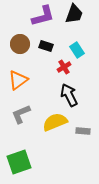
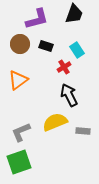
purple L-shape: moved 6 px left, 3 px down
gray L-shape: moved 18 px down
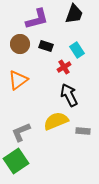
yellow semicircle: moved 1 px right, 1 px up
green square: moved 3 px left, 1 px up; rotated 15 degrees counterclockwise
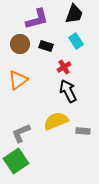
cyan rectangle: moved 1 px left, 9 px up
black arrow: moved 1 px left, 4 px up
gray L-shape: moved 1 px down
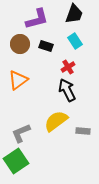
cyan rectangle: moved 1 px left
red cross: moved 4 px right
black arrow: moved 1 px left, 1 px up
yellow semicircle: rotated 15 degrees counterclockwise
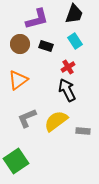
gray L-shape: moved 6 px right, 15 px up
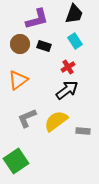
black rectangle: moved 2 px left
black arrow: rotated 80 degrees clockwise
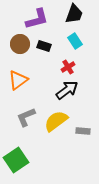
gray L-shape: moved 1 px left, 1 px up
green square: moved 1 px up
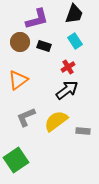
brown circle: moved 2 px up
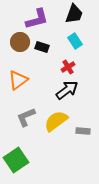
black rectangle: moved 2 px left, 1 px down
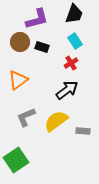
red cross: moved 3 px right, 4 px up
